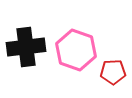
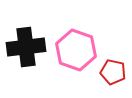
red pentagon: rotated 15 degrees clockwise
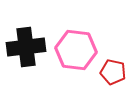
pink hexagon: rotated 12 degrees counterclockwise
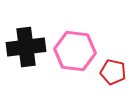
pink hexagon: moved 1 px left, 1 px down
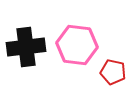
pink hexagon: moved 2 px right, 6 px up
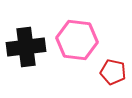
pink hexagon: moved 5 px up
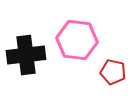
black cross: moved 8 px down
